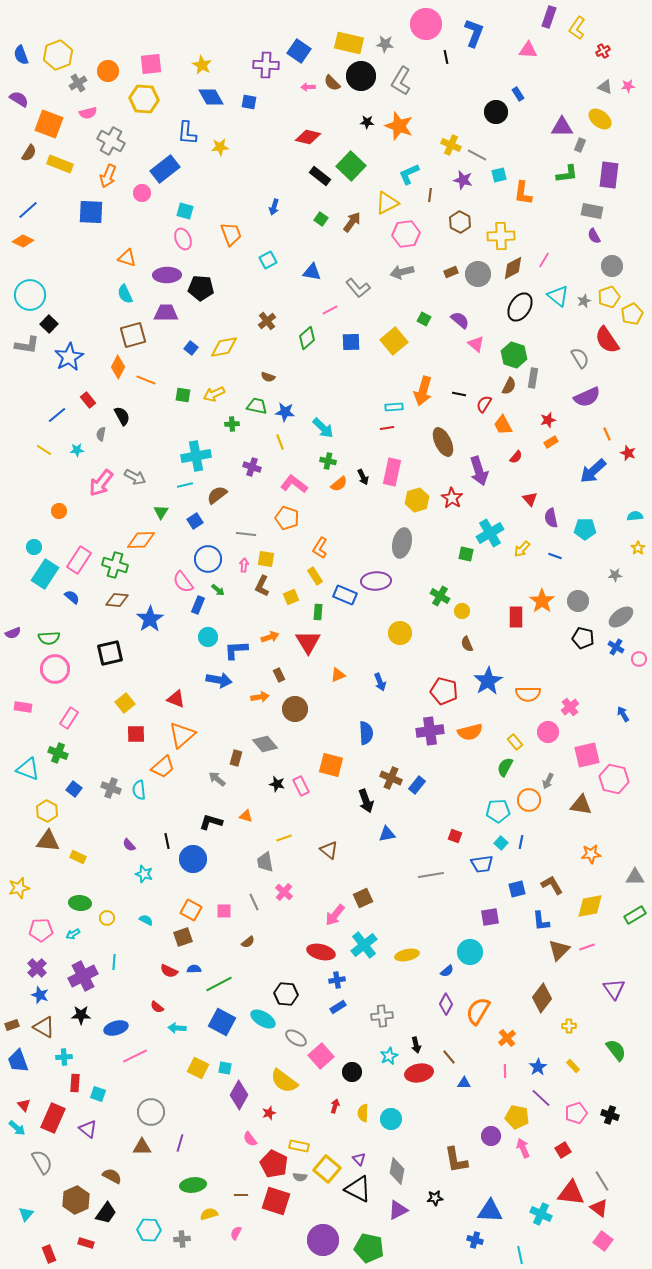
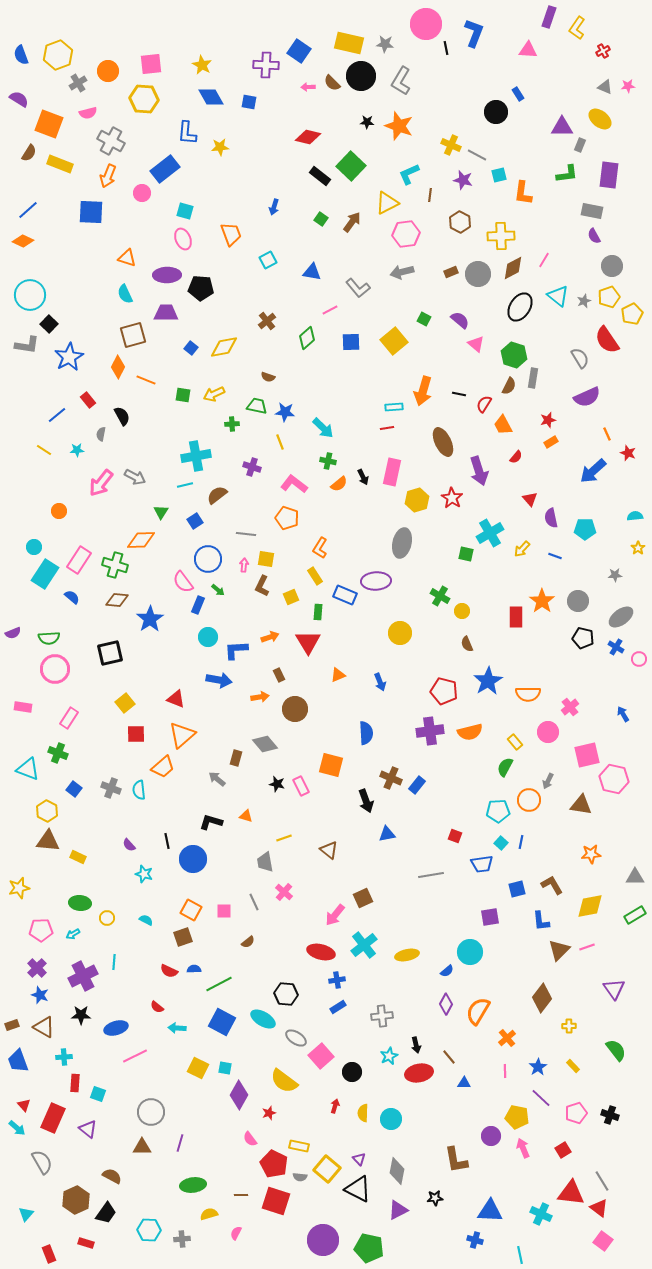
black line at (446, 57): moved 9 px up
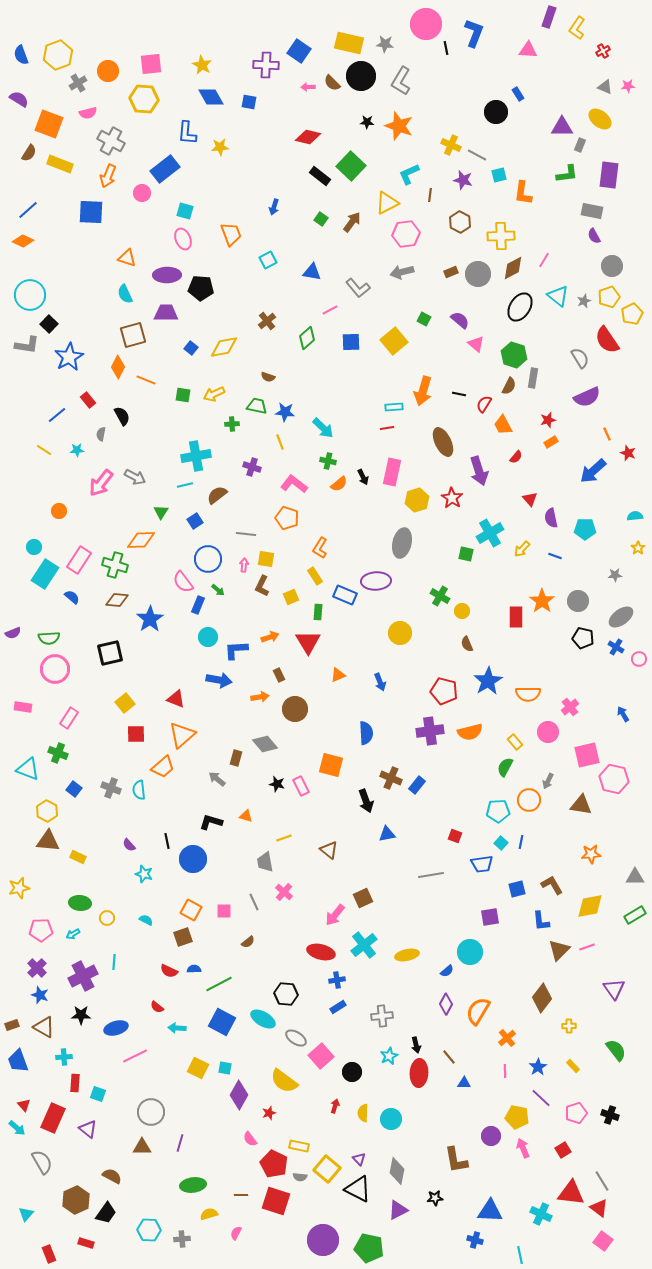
red ellipse at (419, 1073): rotated 76 degrees counterclockwise
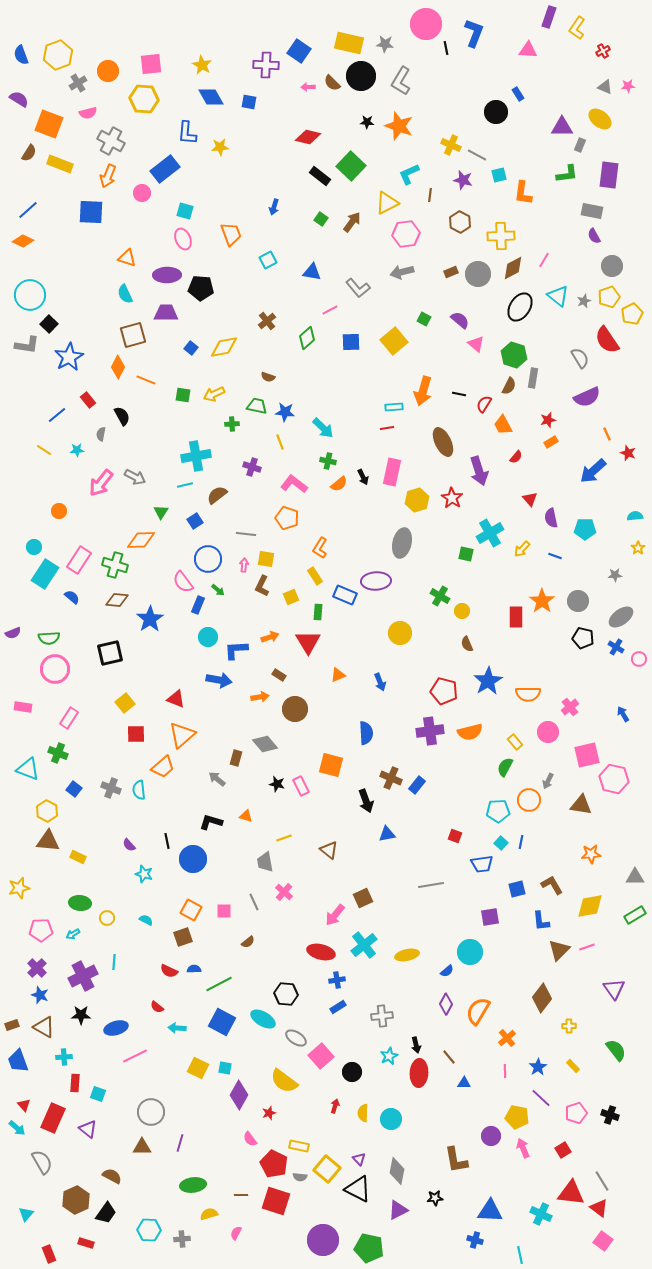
brown rectangle at (279, 675): rotated 32 degrees counterclockwise
gray line at (431, 875): moved 10 px down
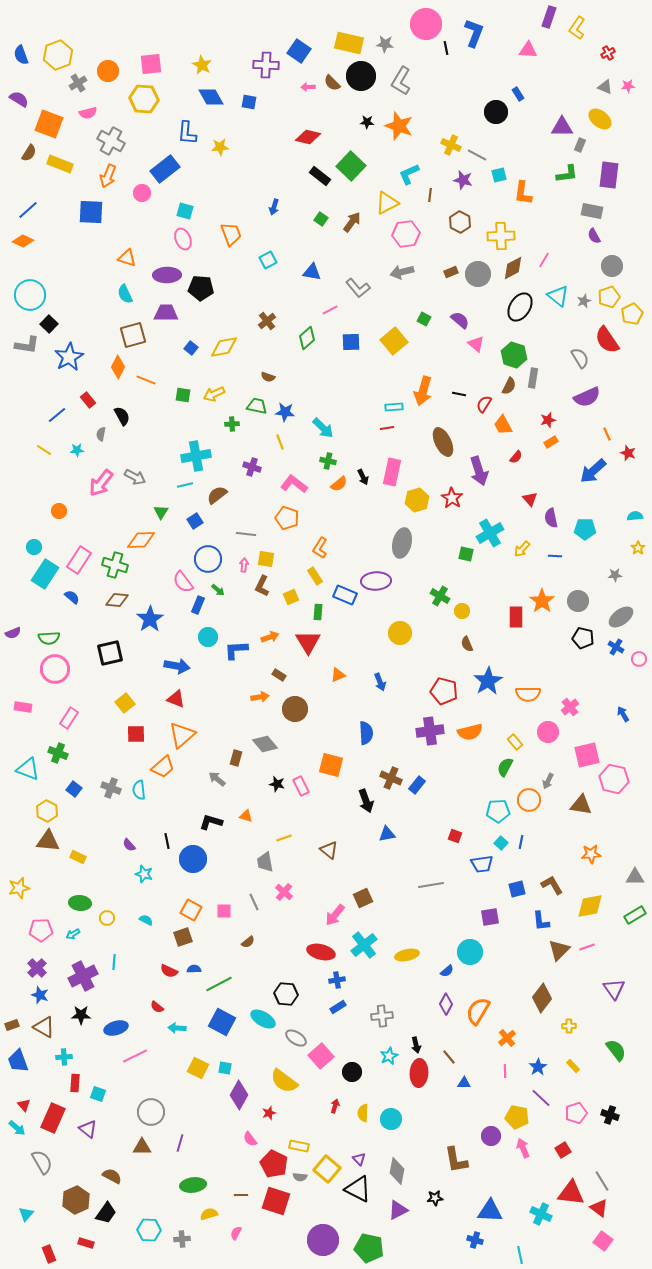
red cross at (603, 51): moved 5 px right, 2 px down
blue line at (555, 556): rotated 16 degrees counterclockwise
blue arrow at (219, 680): moved 42 px left, 14 px up
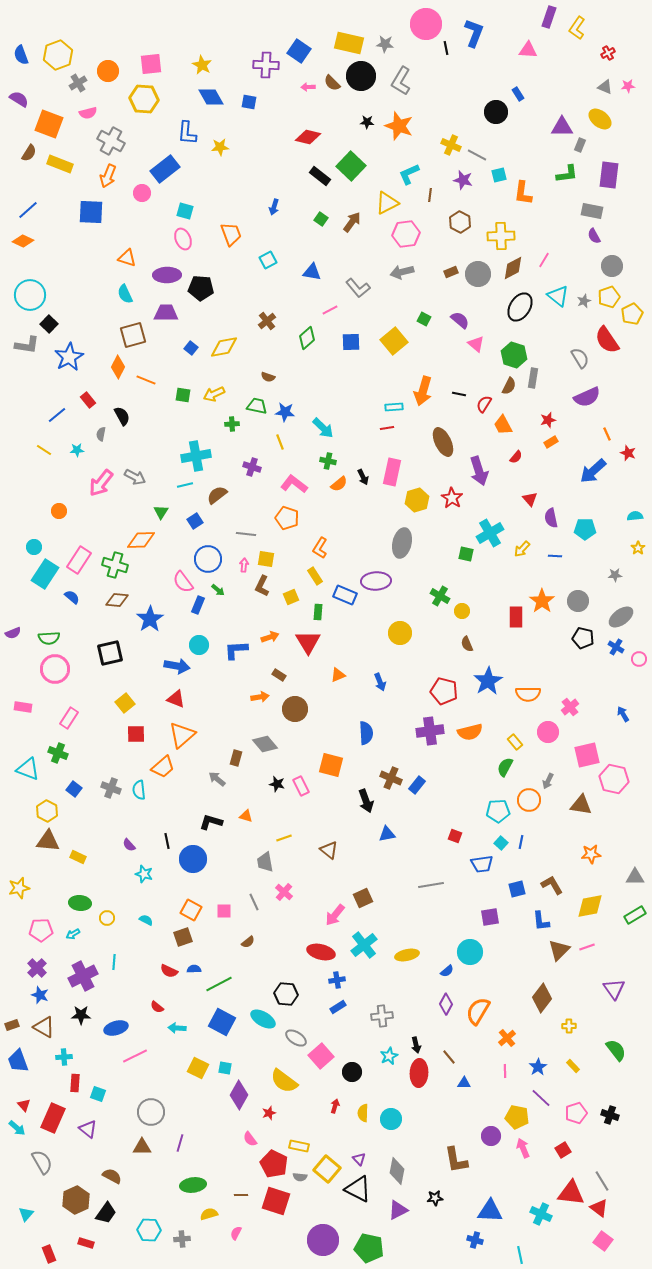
cyan circle at (208, 637): moved 9 px left, 8 px down
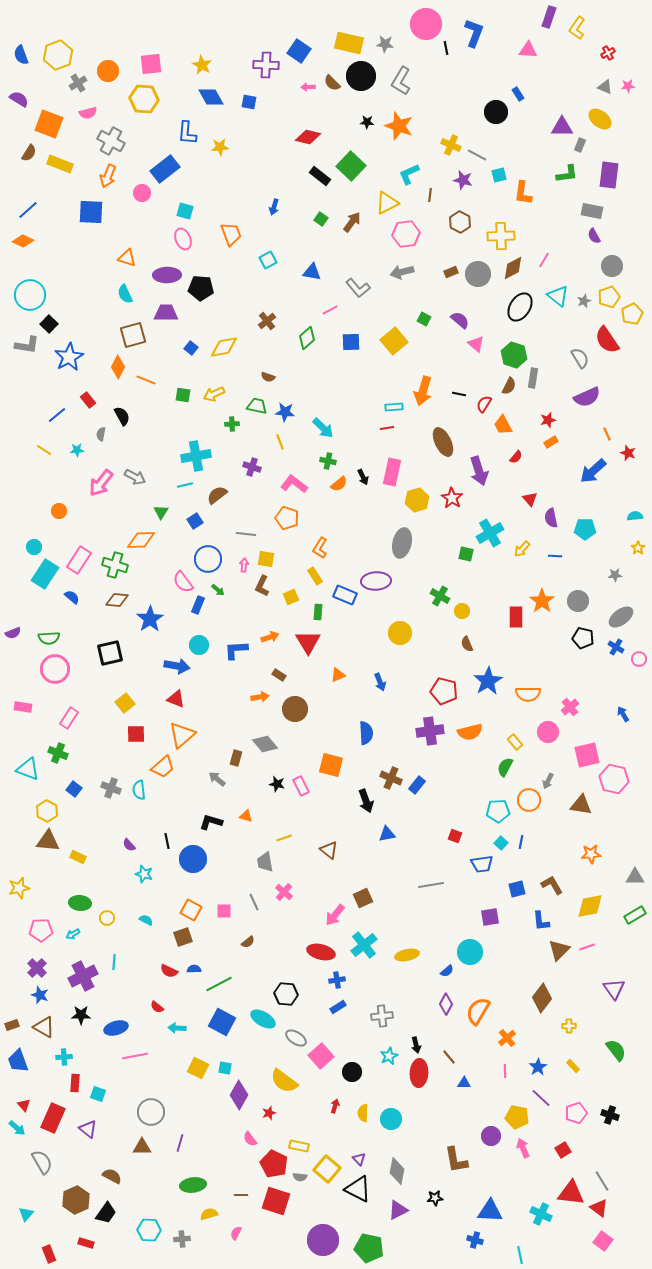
pink line at (135, 1056): rotated 15 degrees clockwise
